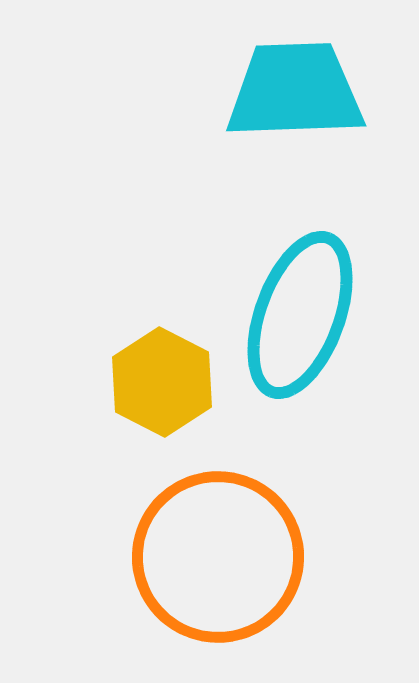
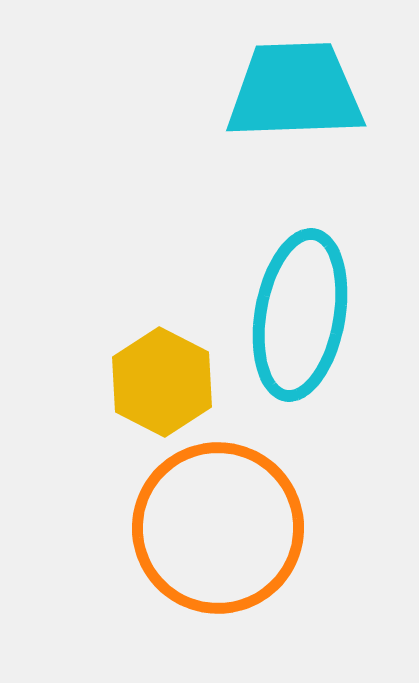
cyan ellipse: rotated 10 degrees counterclockwise
orange circle: moved 29 px up
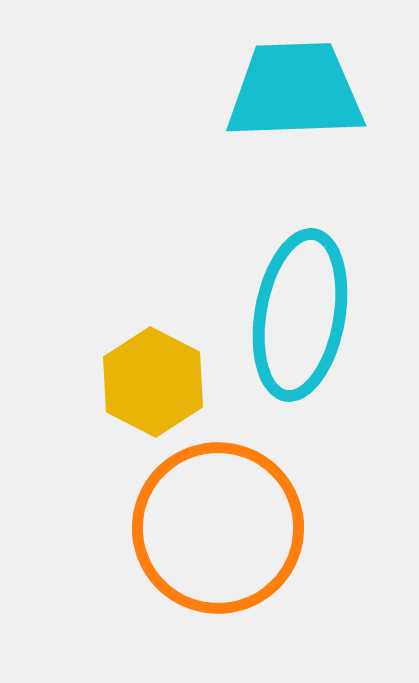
yellow hexagon: moved 9 px left
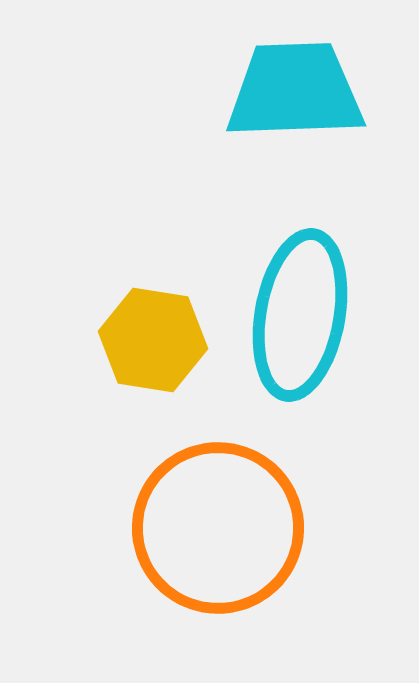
yellow hexagon: moved 42 px up; rotated 18 degrees counterclockwise
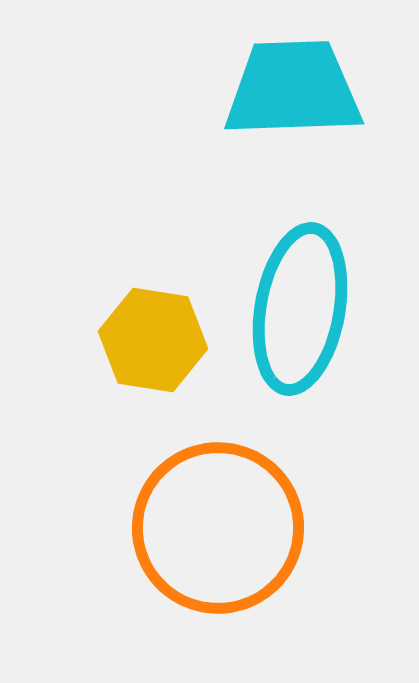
cyan trapezoid: moved 2 px left, 2 px up
cyan ellipse: moved 6 px up
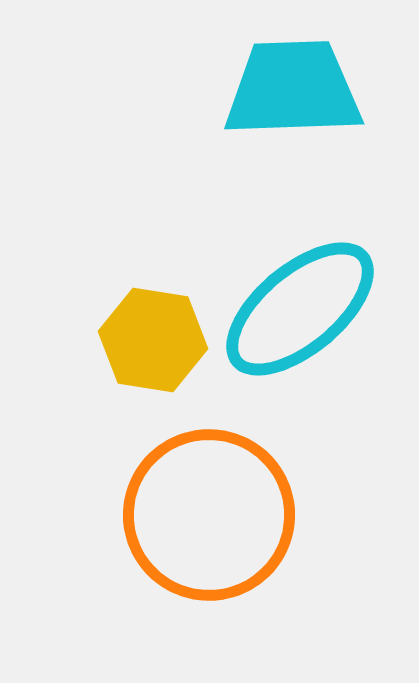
cyan ellipse: rotated 40 degrees clockwise
orange circle: moved 9 px left, 13 px up
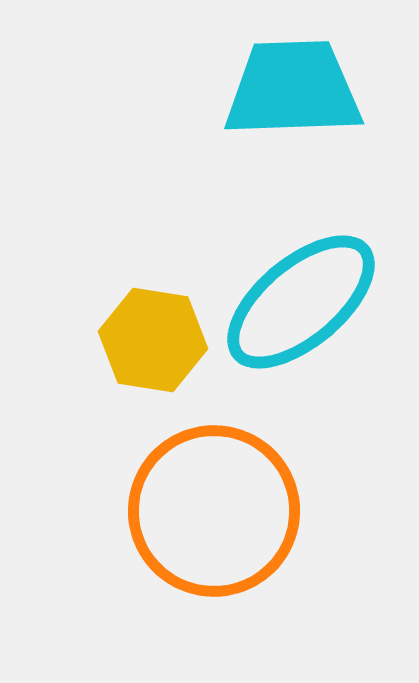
cyan ellipse: moved 1 px right, 7 px up
orange circle: moved 5 px right, 4 px up
